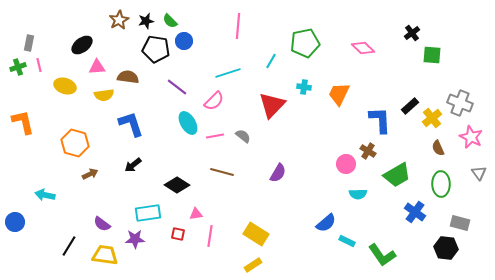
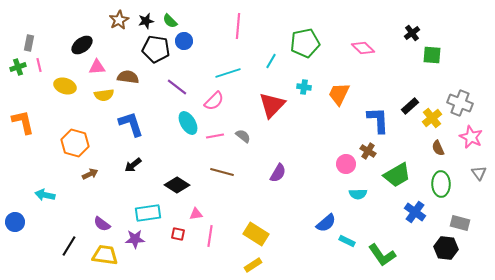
blue L-shape at (380, 120): moved 2 px left
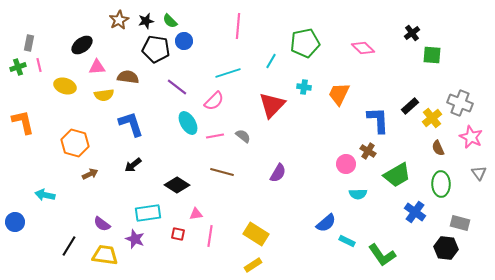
purple star at (135, 239): rotated 24 degrees clockwise
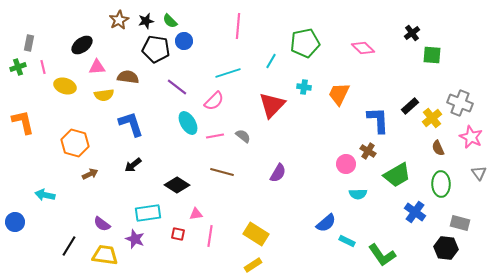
pink line at (39, 65): moved 4 px right, 2 px down
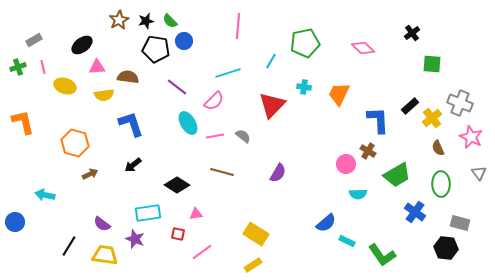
gray rectangle at (29, 43): moved 5 px right, 3 px up; rotated 49 degrees clockwise
green square at (432, 55): moved 9 px down
pink line at (210, 236): moved 8 px left, 16 px down; rotated 45 degrees clockwise
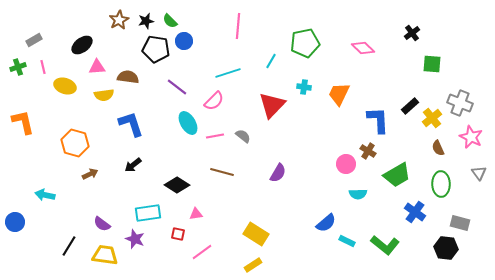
green L-shape at (382, 255): moved 3 px right, 10 px up; rotated 16 degrees counterclockwise
